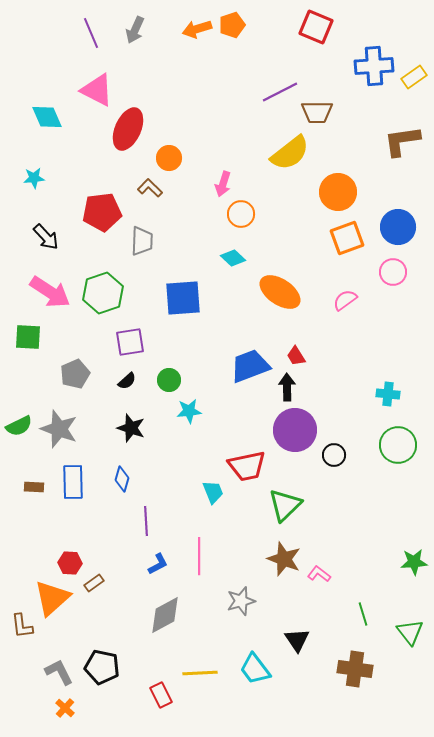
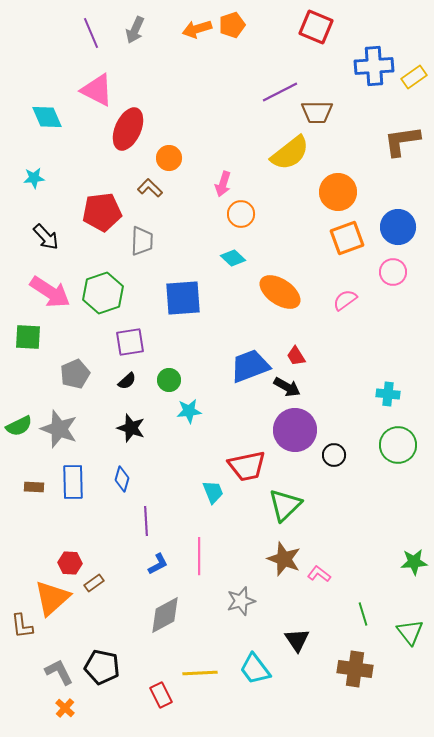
black arrow at (287, 387): rotated 120 degrees clockwise
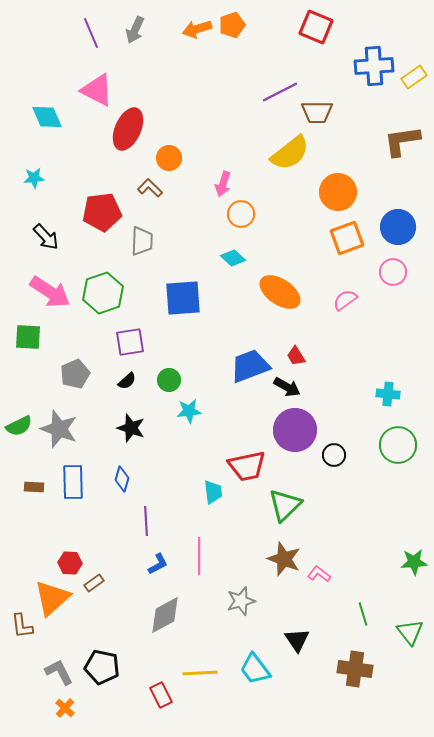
cyan trapezoid at (213, 492): rotated 15 degrees clockwise
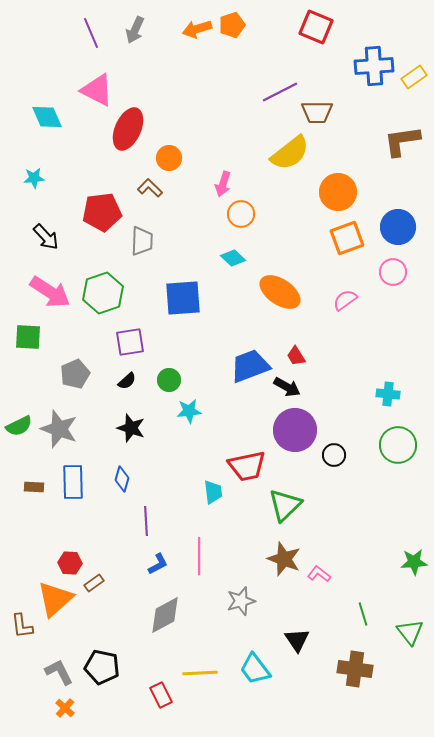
orange triangle at (52, 598): moved 3 px right, 1 px down
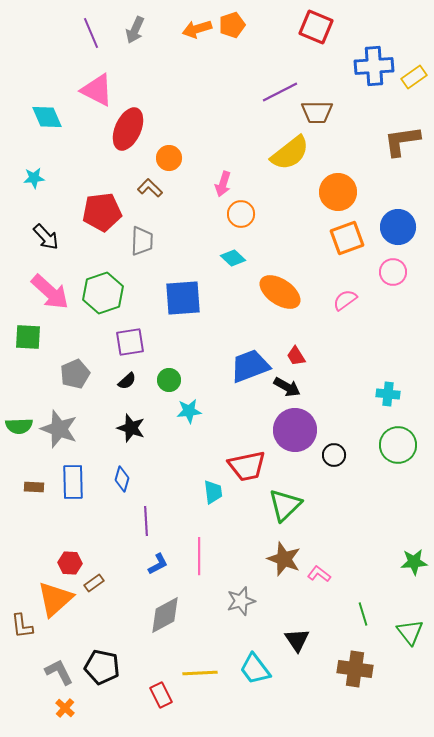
pink arrow at (50, 292): rotated 9 degrees clockwise
green semicircle at (19, 426): rotated 24 degrees clockwise
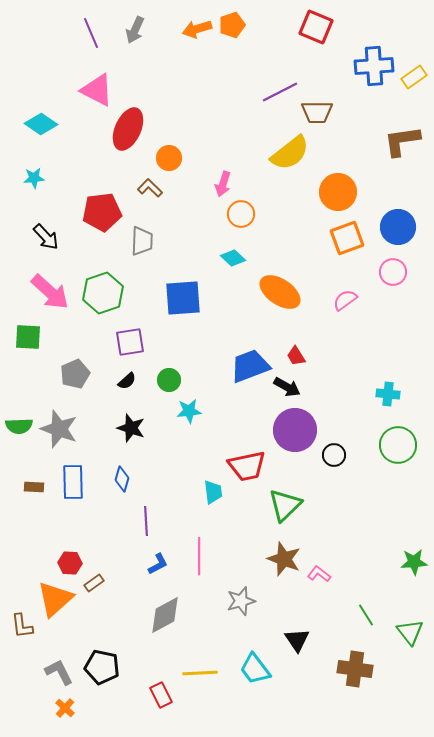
cyan diamond at (47, 117): moved 6 px left, 7 px down; rotated 32 degrees counterclockwise
green line at (363, 614): moved 3 px right, 1 px down; rotated 15 degrees counterclockwise
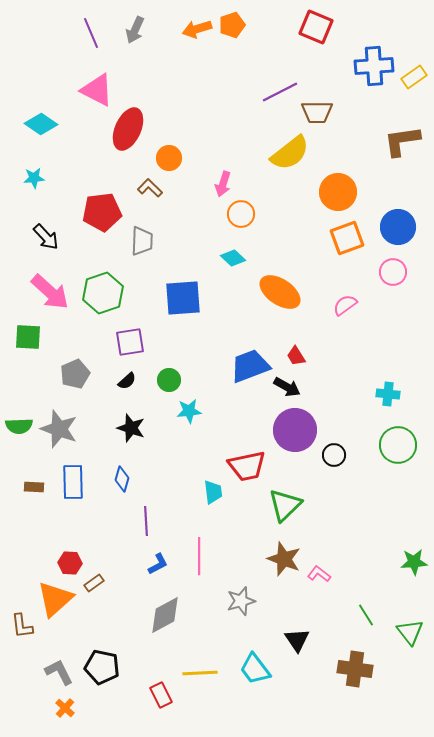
pink semicircle at (345, 300): moved 5 px down
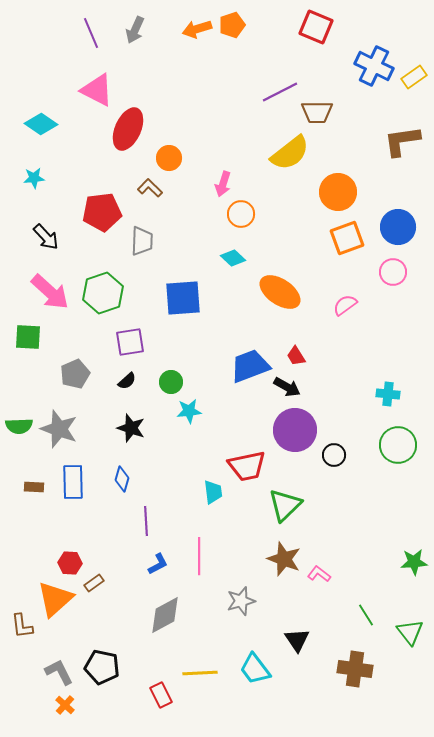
blue cross at (374, 66): rotated 30 degrees clockwise
green circle at (169, 380): moved 2 px right, 2 px down
orange cross at (65, 708): moved 3 px up
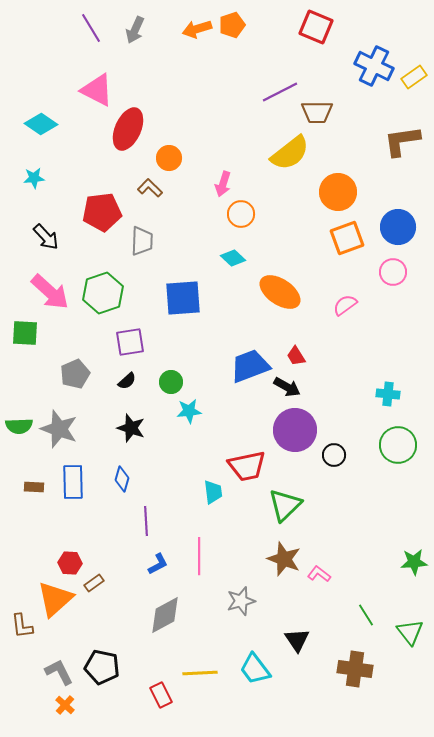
purple line at (91, 33): moved 5 px up; rotated 8 degrees counterclockwise
green square at (28, 337): moved 3 px left, 4 px up
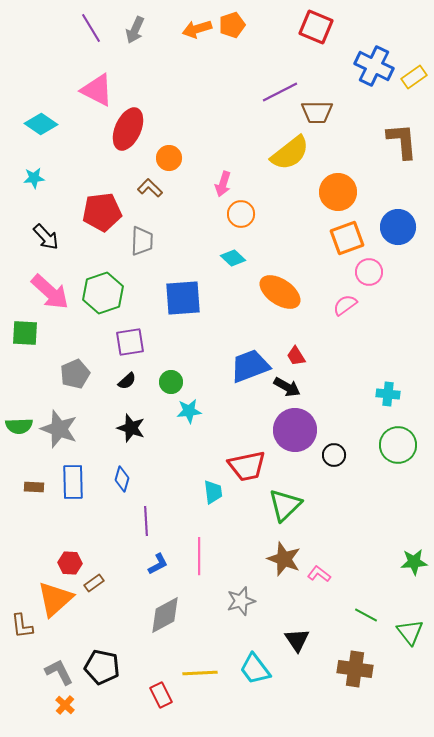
brown L-shape at (402, 141): rotated 93 degrees clockwise
pink circle at (393, 272): moved 24 px left
green line at (366, 615): rotated 30 degrees counterclockwise
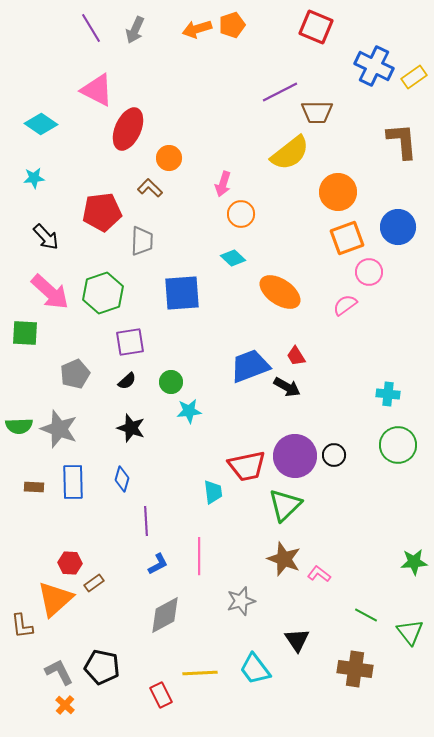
blue square at (183, 298): moved 1 px left, 5 px up
purple circle at (295, 430): moved 26 px down
